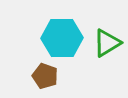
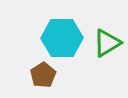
brown pentagon: moved 2 px left, 1 px up; rotated 20 degrees clockwise
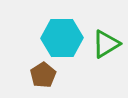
green triangle: moved 1 px left, 1 px down
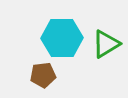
brown pentagon: rotated 25 degrees clockwise
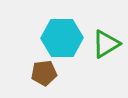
brown pentagon: moved 1 px right, 2 px up
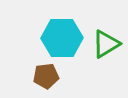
brown pentagon: moved 2 px right, 3 px down
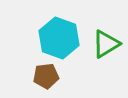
cyan hexagon: moved 3 px left; rotated 21 degrees clockwise
